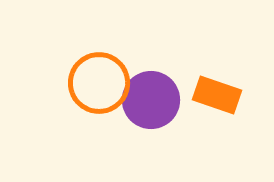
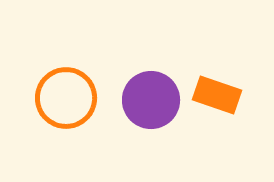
orange circle: moved 33 px left, 15 px down
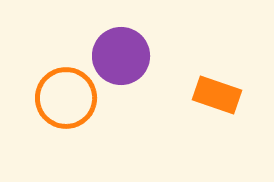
purple circle: moved 30 px left, 44 px up
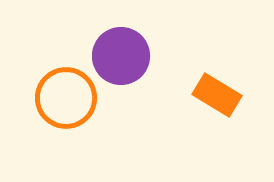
orange rectangle: rotated 12 degrees clockwise
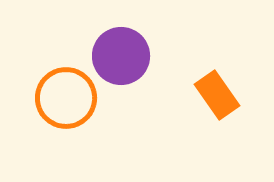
orange rectangle: rotated 24 degrees clockwise
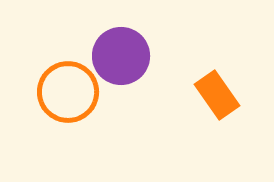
orange circle: moved 2 px right, 6 px up
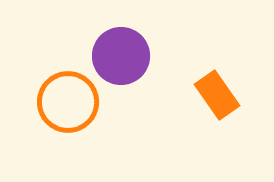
orange circle: moved 10 px down
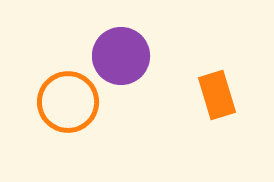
orange rectangle: rotated 18 degrees clockwise
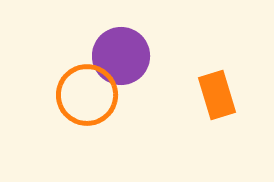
orange circle: moved 19 px right, 7 px up
